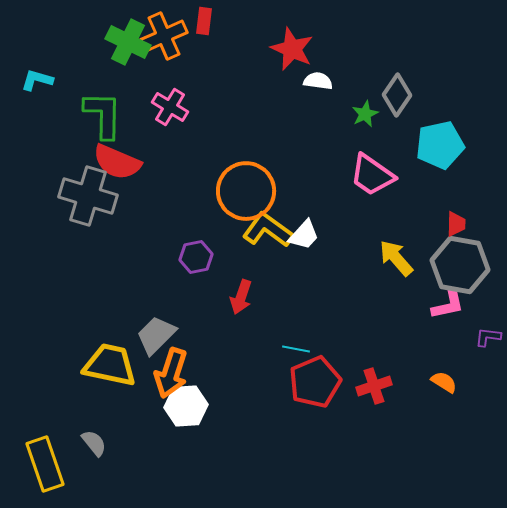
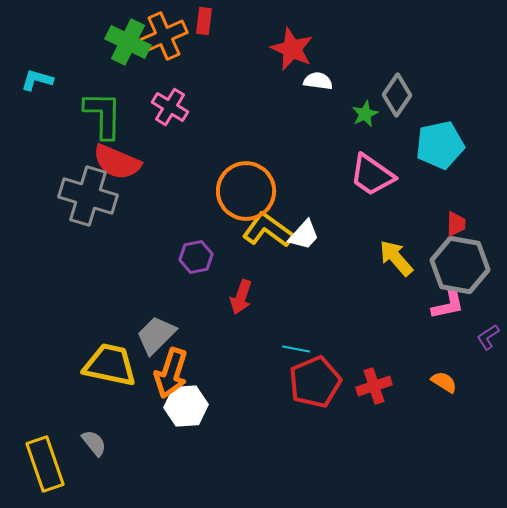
purple L-shape: rotated 40 degrees counterclockwise
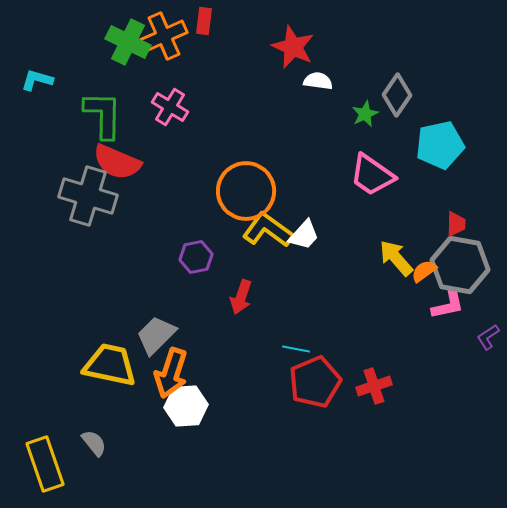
red star: moved 1 px right, 2 px up
orange semicircle: moved 20 px left, 111 px up; rotated 68 degrees counterclockwise
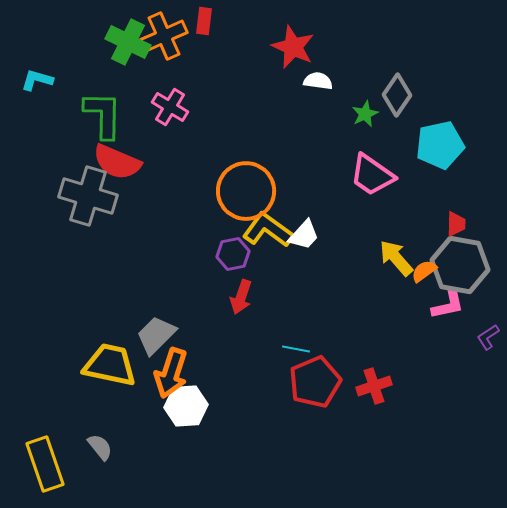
purple hexagon: moved 37 px right, 3 px up
gray semicircle: moved 6 px right, 4 px down
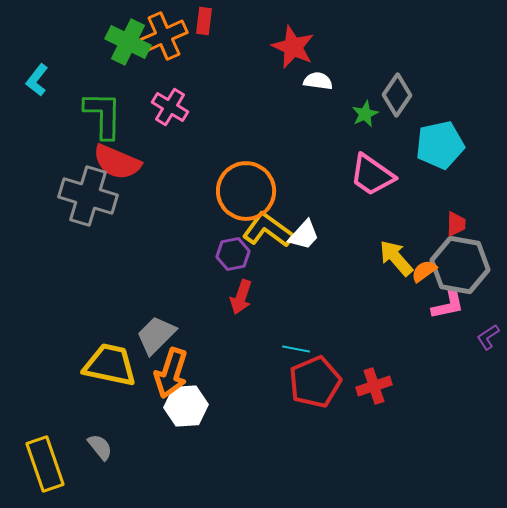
cyan L-shape: rotated 68 degrees counterclockwise
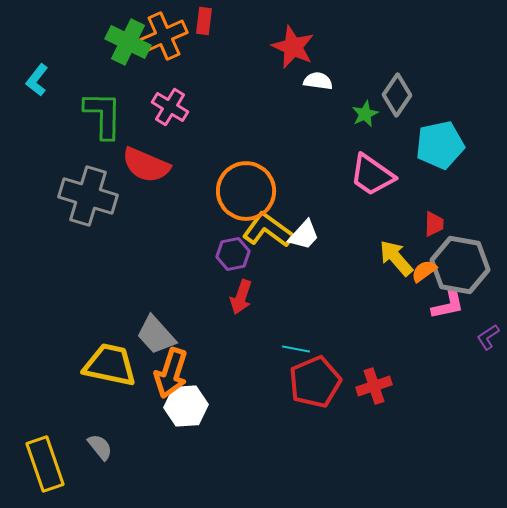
red semicircle: moved 29 px right, 3 px down
red trapezoid: moved 22 px left
gray trapezoid: rotated 87 degrees counterclockwise
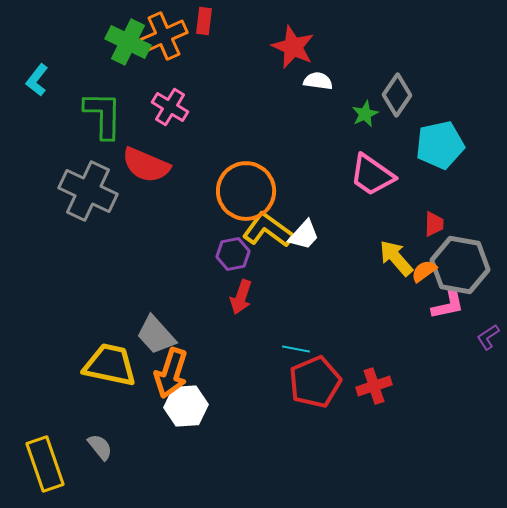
gray cross: moved 5 px up; rotated 8 degrees clockwise
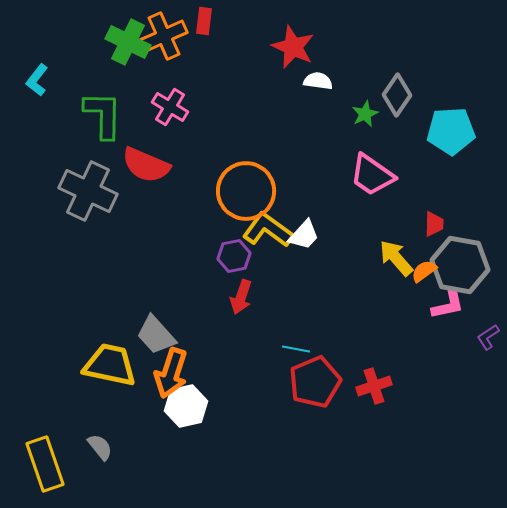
cyan pentagon: moved 11 px right, 14 px up; rotated 9 degrees clockwise
purple hexagon: moved 1 px right, 2 px down
white hexagon: rotated 9 degrees counterclockwise
